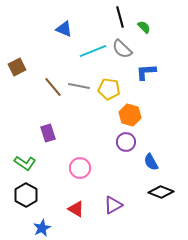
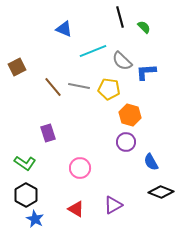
gray semicircle: moved 12 px down
blue star: moved 7 px left, 9 px up; rotated 18 degrees counterclockwise
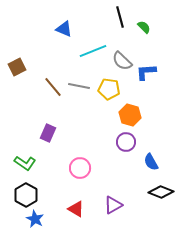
purple rectangle: rotated 42 degrees clockwise
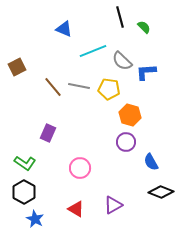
black hexagon: moved 2 px left, 3 px up
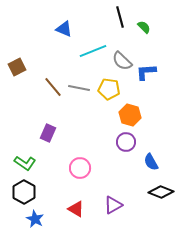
gray line: moved 2 px down
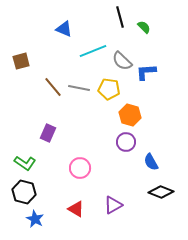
brown square: moved 4 px right, 6 px up; rotated 12 degrees clockwise
black hexagon: rotated 15 degrees counterclockwise
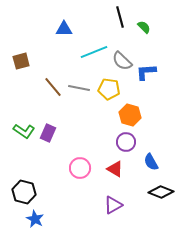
blue triangle: rotated 24 degrees counterclockwise
cyan line: moved 1 px right, 1 px down
green L-shape: moved 1 px left, 32 px up
red triangle: moved 39 px right, 40 px up
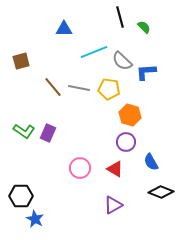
black hexagon: moved 3 px left, 4 px down; rotated 15 degrees counterclockwise
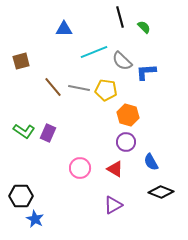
yellow pentagon: moved 3 px left, 1 px down
orange hexagon: moved 2 px left
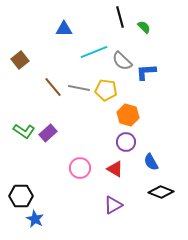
brown square: moved 1 px left, 1 px up; rotated 24 degrees counterclockwise
purple rectangle: rotated 24 degrees clockwise
